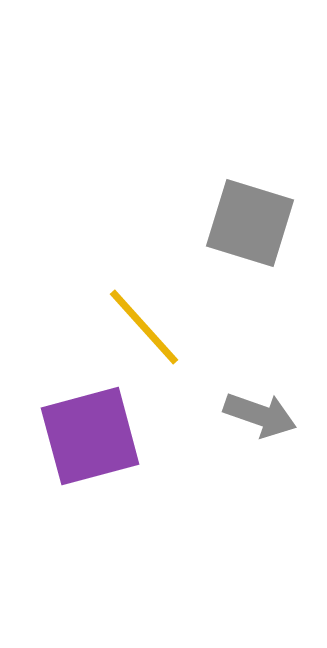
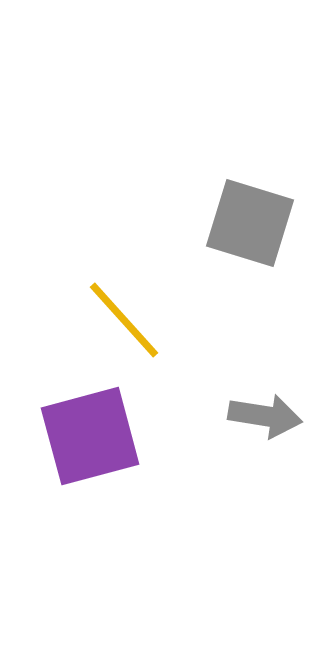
yellow line: moved 20 px left, 7 px up
gray arrow: moved 5 px right, 1 px down; rotated 10 degrees counterclockwise
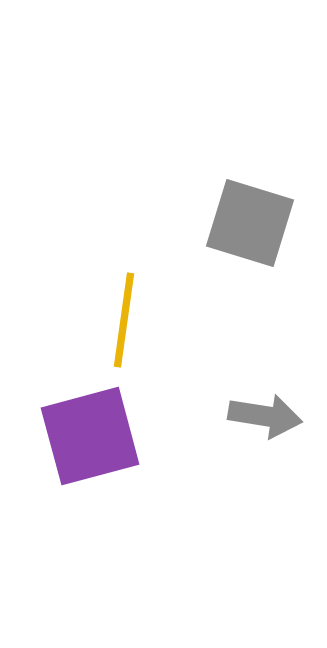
yellow line: rotated 50 degrees clockwise
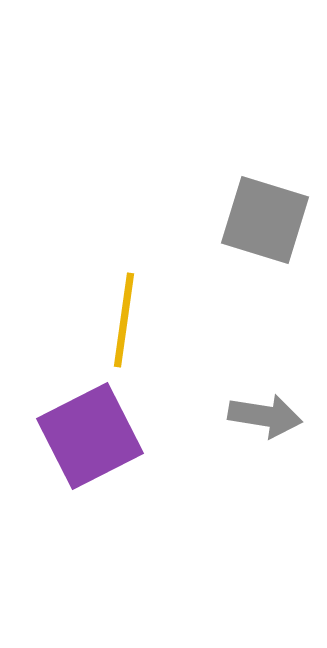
gray square: moved 15 px right, 3 px up
purple square: rotated 12 degrees counterclockwise
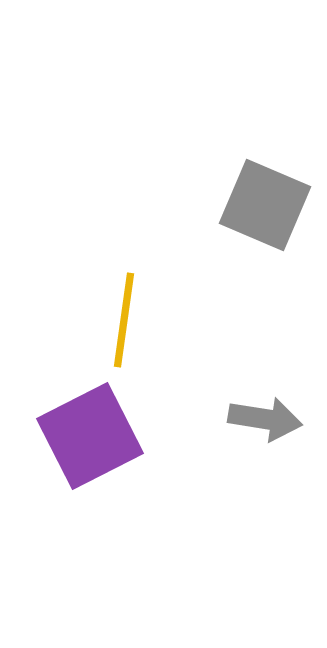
gray square: moved 15 px up; rotated 6 degrees clockwise
gray arrow: moved 3 px down
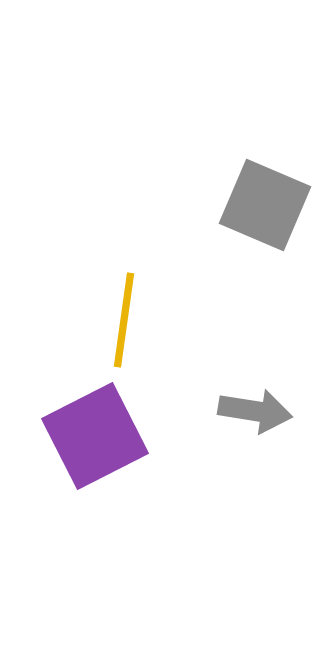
gray arrow: moved 10 px left, 8 px up
purple square: moved 5 px right
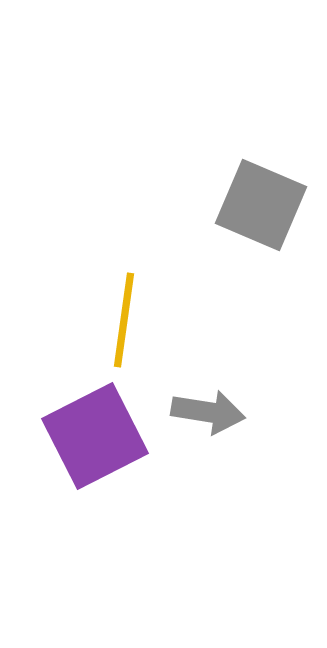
gray square: moved 4 px left
gray arrow: moved 47 px left, 1 px down
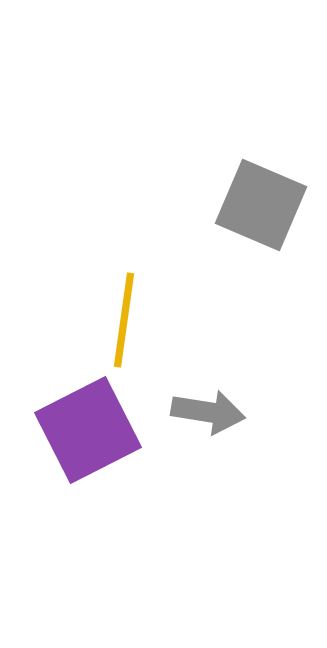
purple square: moved 7 px left, 6 px up
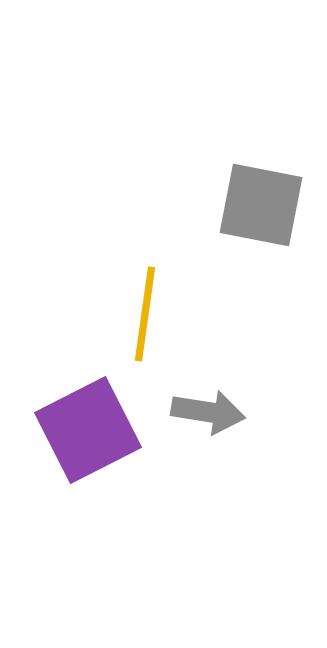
gray square: rotated 12 degrees counterclockwise
yellow line: moved 21 px right, 6 px up
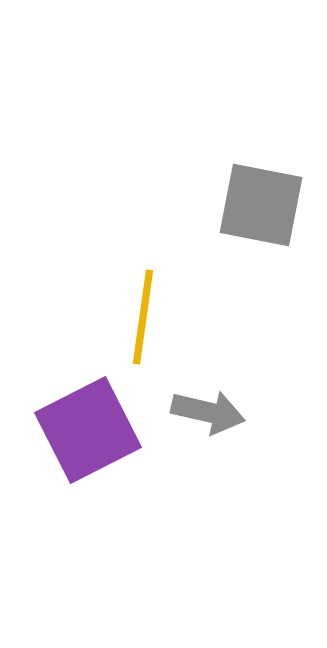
yellow line: moved 2 px left, 3 px down
gray arrow: rotated 4 degrees clockwise
